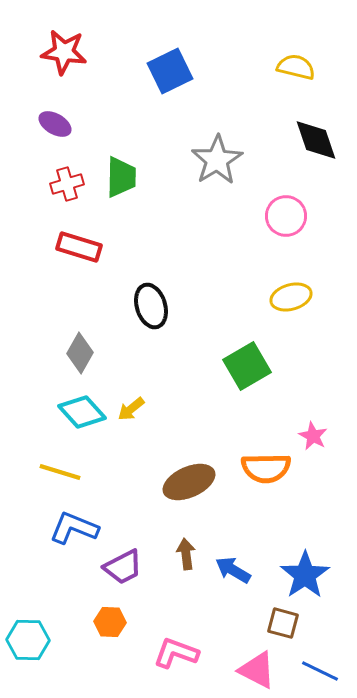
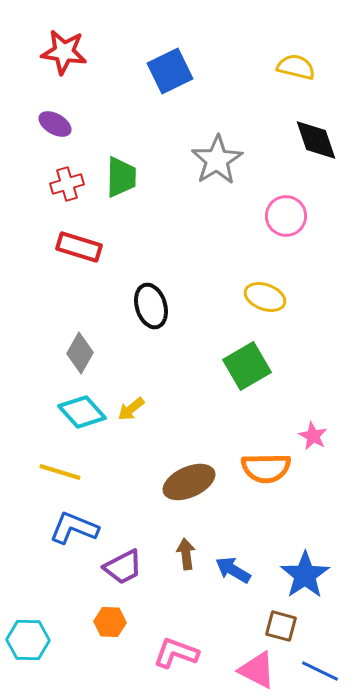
yellow ellipse: moved 26 px left; rotated 36 degrees clockwise
brown square: moved 2 px left, 3 px down
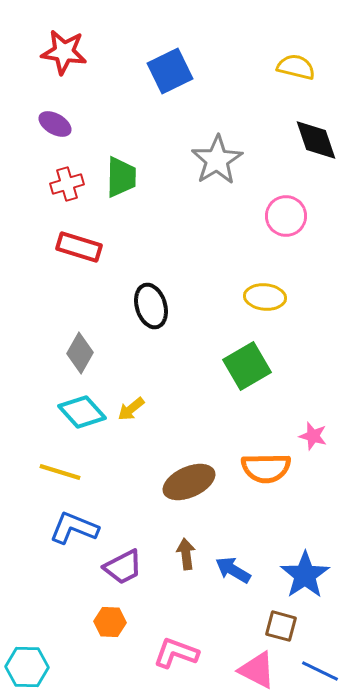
yellow ellipse: rotated 15 degrees counterclockwise
pink star: rotated 12 degrees counterclockwise
cyan hexagon: moved 1 px left, 27 px down
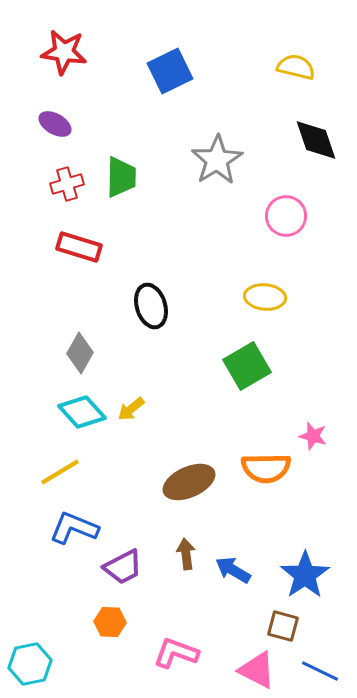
yellow line: rotated 48 degrees counterclockwise
brown square: moved 2 px right
cyan hexagon: moved 3 px right, 3 px up; rotated 12 degrees counterclockwise
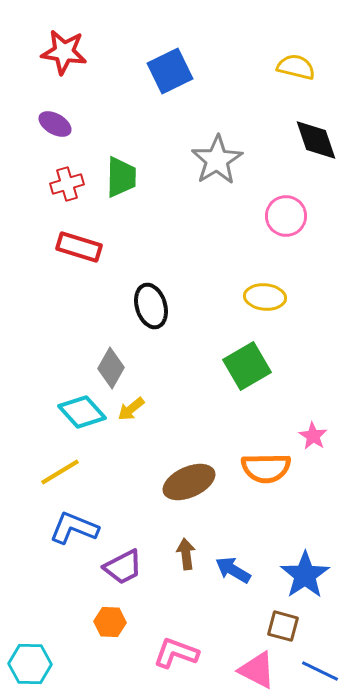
gray diamond: moved 31 px right, 15 px down
pink star: rotated 16 degrees clockwise
cyan hexagon: rotated 12 degrees clockwise
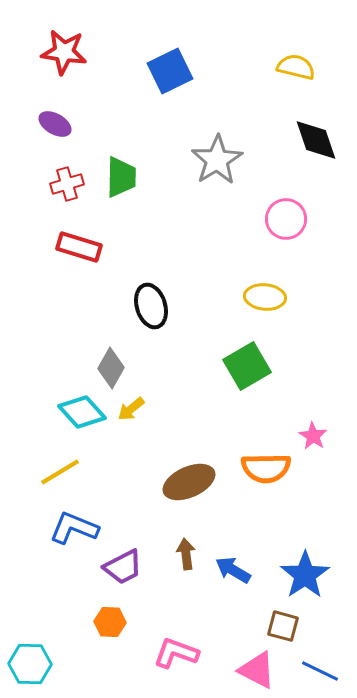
pink circle: moved 3 px down
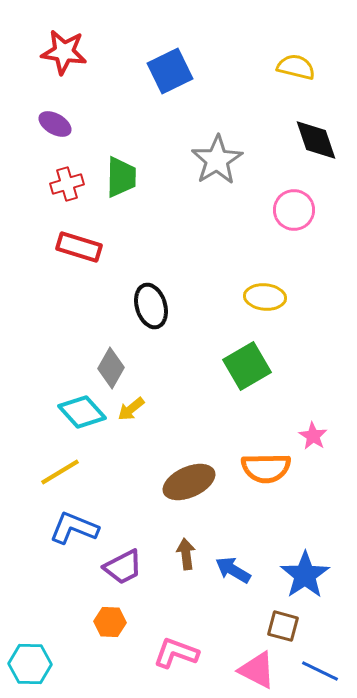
pink circle: moved 8 px right, 9 px up
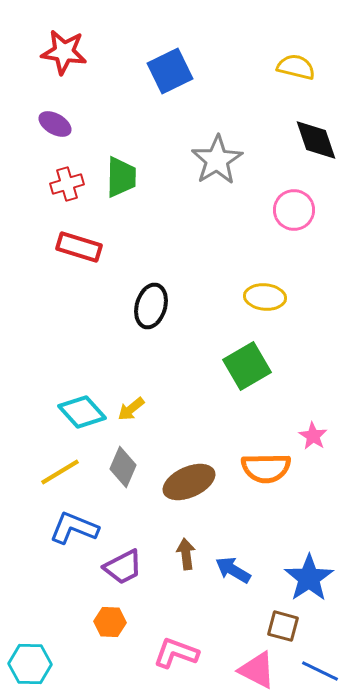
black ellipse: rotated 33 degrees clockwise
gray diamond: moved 12 px right, 99 px down; rotated 6 degrees counterclockwise
blue star: moved 4 px right, 3 px down
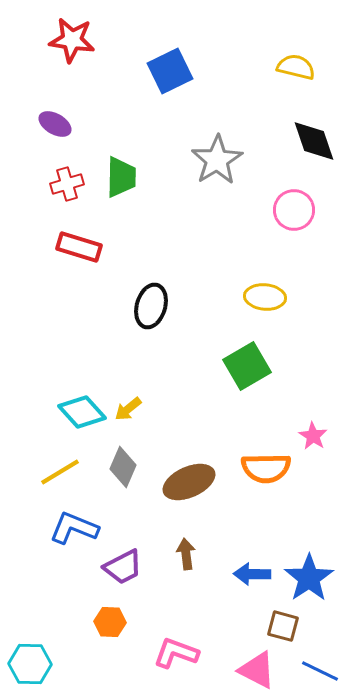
red star: moved 8 px right, 12 px up
black diamond: moved 2 px left, 1 px down
yellow arrow: moved 3 px left
blue arrow: moved 19 px right, 4 px down; rotated 30 degrees counterclockwise
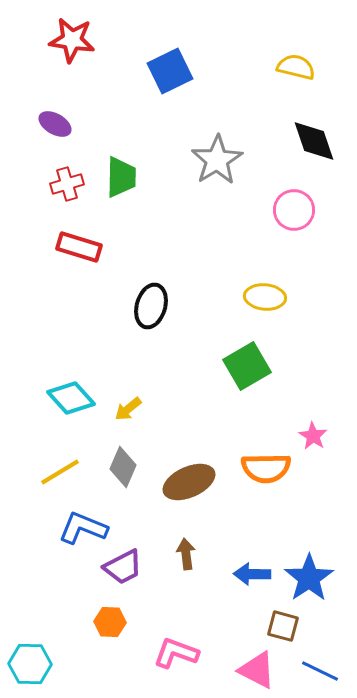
cyan diamond: moved 11 px left, 14 px up
blue L-shape: moved 9 px right
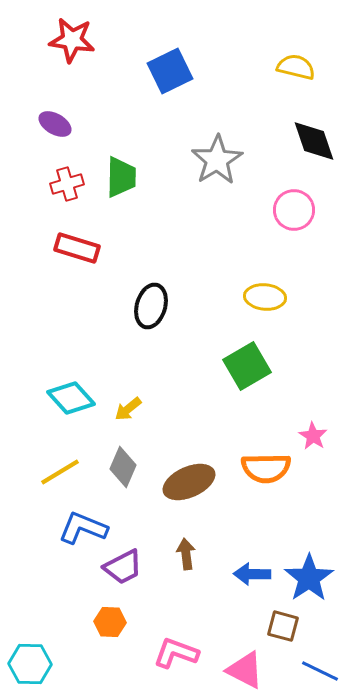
red rectangle: moved 2 px left, 1 px down
pink triangle: moved 12 px left
